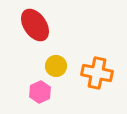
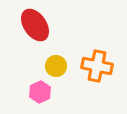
orange cross: moved 7 px up
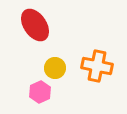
yellow circle: moved 1 px left, 2 px down
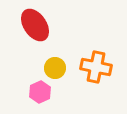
orange cross: moved 1 px left, 1 px down
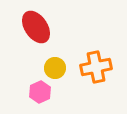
red ellipse: moved 1 px right, 2 px down
orange cross: rotated 24 degrees counterclockwise
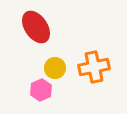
orange cross: moved 2 px left
pink hexagon: moved 1 px right, 2 px up
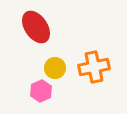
pink hexagon: moved 1 px down
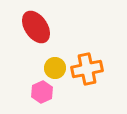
orange cross: moved 7 px left, 2 px down
pink hexagon: moved 1 px right, 1 px down
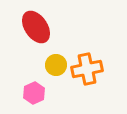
yellow circle: moved 1 px right, 3 px up
pink hexagon: moved 8 px left, 1 px down
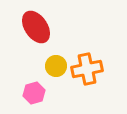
yellow circle: moved 1 px down
pink hexagon: rotated 10 degrees clockwise
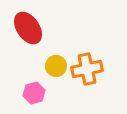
red ellipse: moved 8 px left, 1 px down
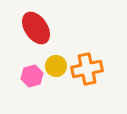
red ellipse: moved 8 px right
pink hexagon: moved 2 px left, 17 px up
